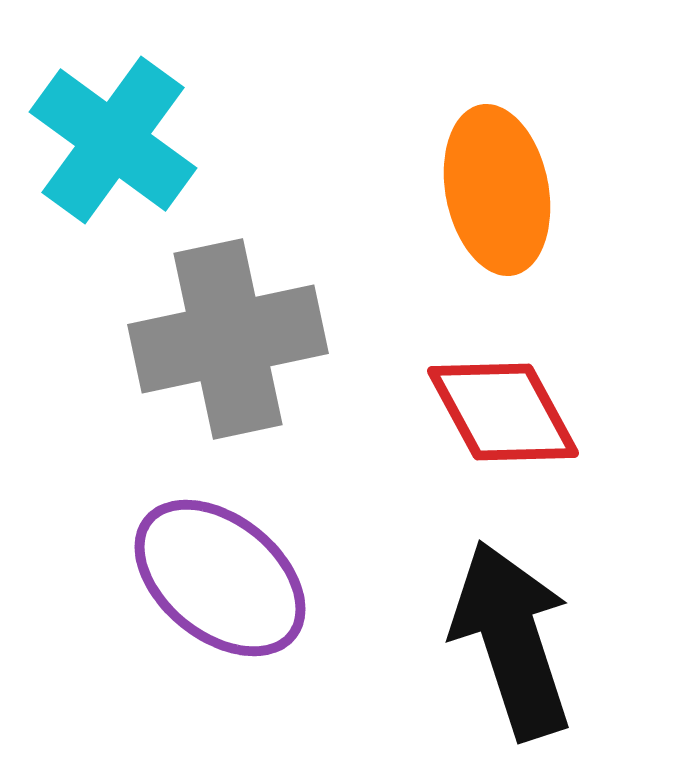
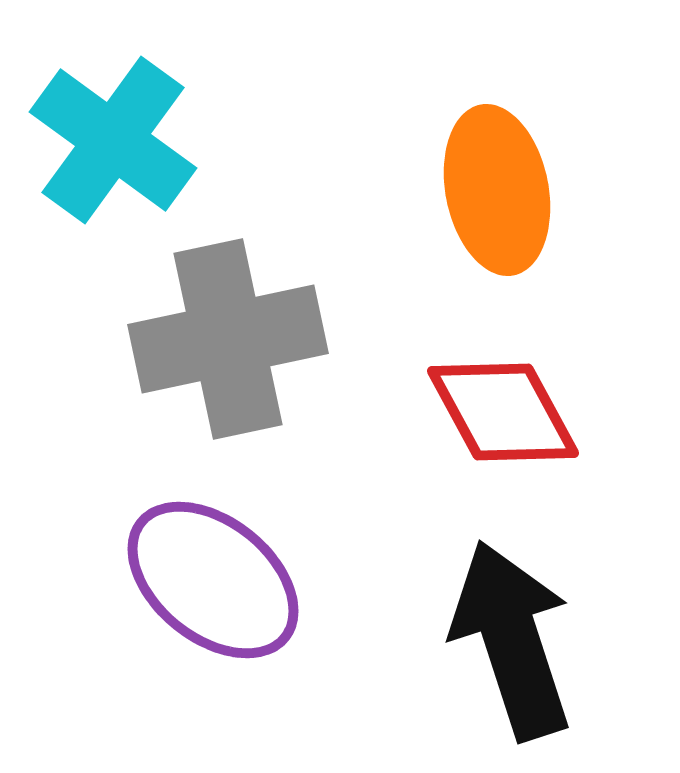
purple ellipse: moved 7 px left, 2 px down
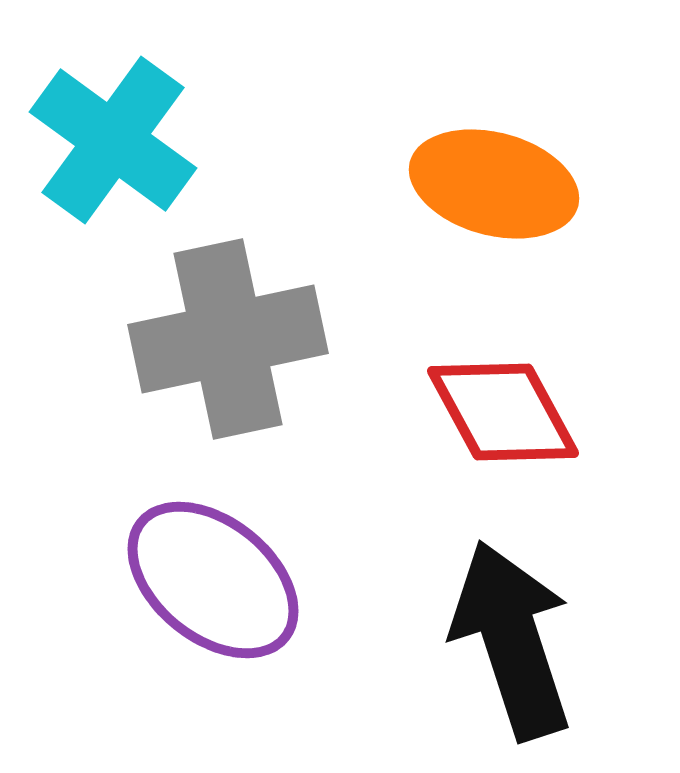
orange ellipse: moved 3 px left, 6 px up; rotated 64 degrees counterclockwise
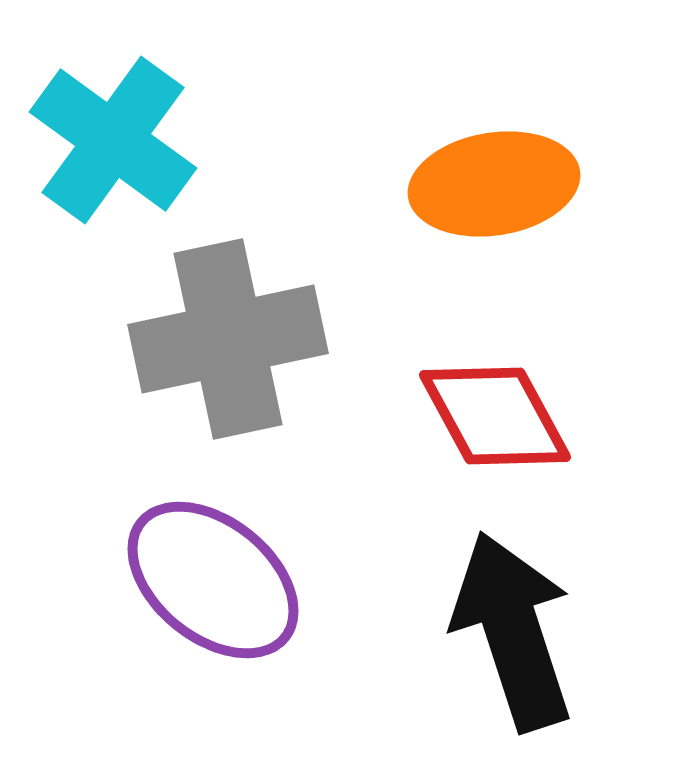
orange ellipse: rotated 24 degrees counterclockwise
red diamond: moved 8 px left, 4 px down
black arrow: moved 1 px right, 9 px up
